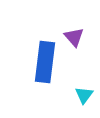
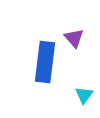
purple triangle: moved 1 px down
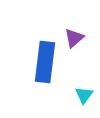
purple triangle: rotated 30 degrees clockwise
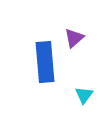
blue rectangle: rotated 12 degrees counterclockwise
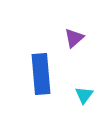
blue rectangle: moved 4 px left, 12 px down
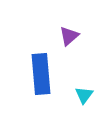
purple triangle: moved 5 px left, 2 px up
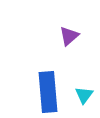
blue rectangle: moved 7 px right, 18 px down
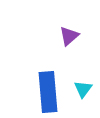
cyan triangle: moved 1 px left, 6 px up
